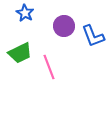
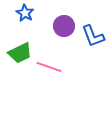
pink line: rotated 50 degrees counterclockwise
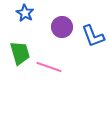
purple circle: moved 2 px left, 1 px down
green trapezoid: rotated 80 degrees counterclockwise
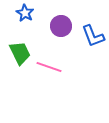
purple circle: moved 1 px left, 1 px up
green trapezoid: rotated 10 degrees counterclockwise
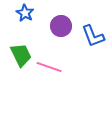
green trapezoid: moved 1 px right, 2 px down
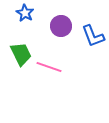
green trapezoid: moved 1 px up
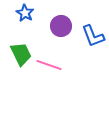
pink line: moved 2 px up
